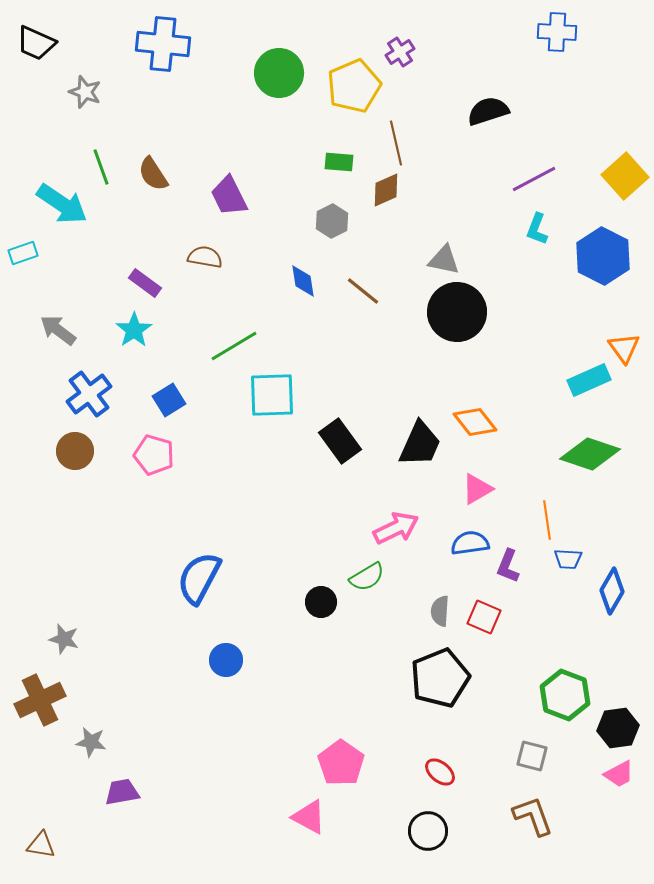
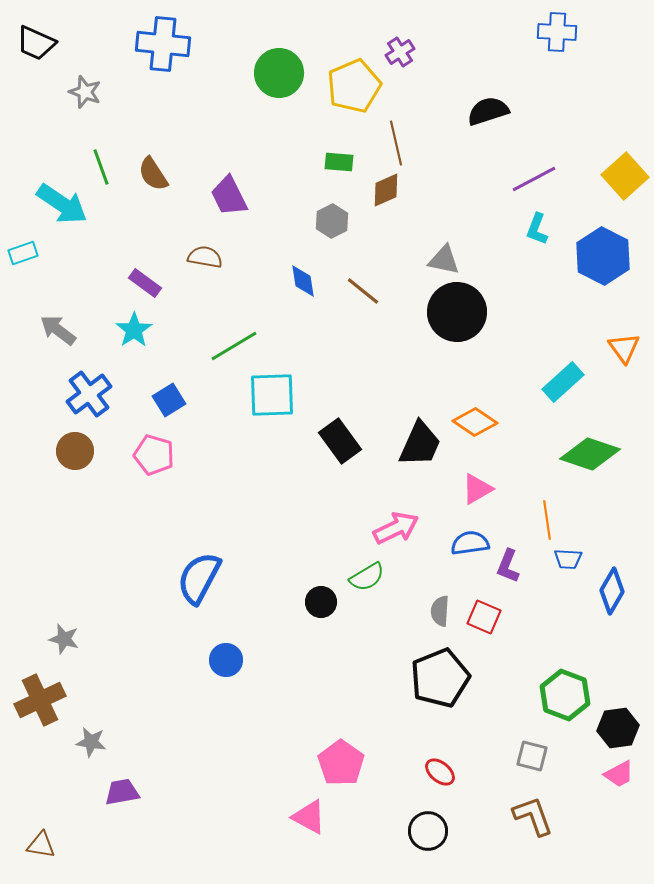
cyan rectangle at (589, 380): moved 26 px left, 2 px down; rotated 18 degrees counterclockwise
orange diamond at (475, 422): rotated 18 degrees counterclockwise
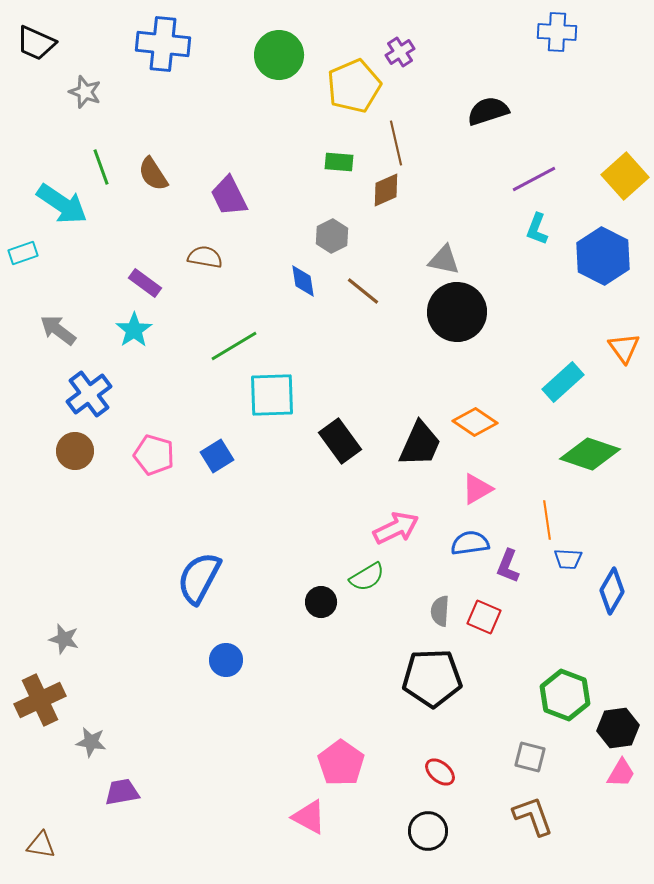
green circle at (279, 73): moved 18 px up
gray hexagon at (332, 221): moved 15 px down
blue square at (169, 400): moved 48 px right, 56 px down
black pentagon at (440, 678): moved 8 px left; rotated 20 degrees clockwise
gray square at (532, 756): moved 2 px left, 1 px down
pink trapezoid at (619, 774): moved 2 px right, 1 px up; rotated 32 degrees counterclockwise
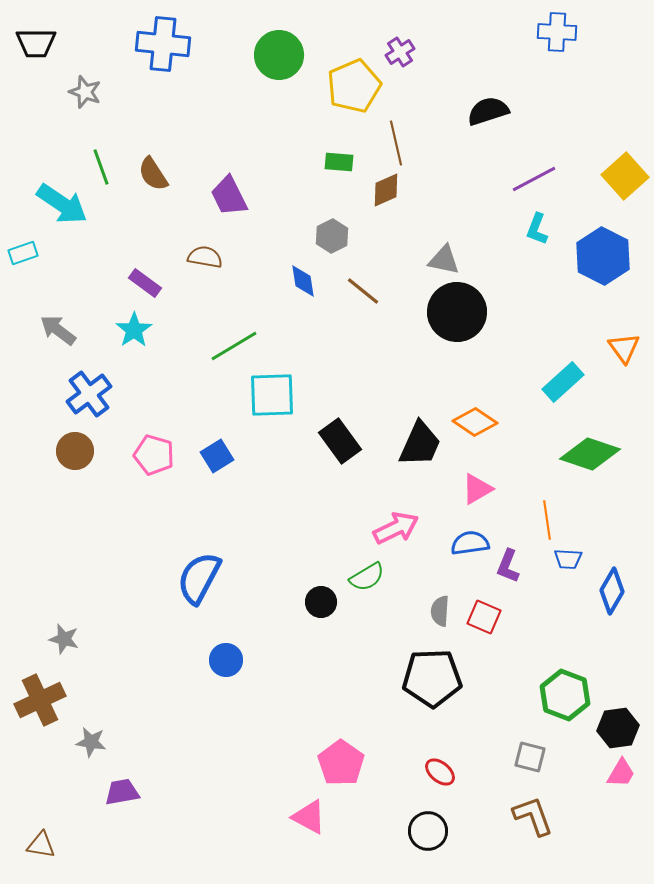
black trapezoid at (36, 43): rotated 24 degrees counterclockwise
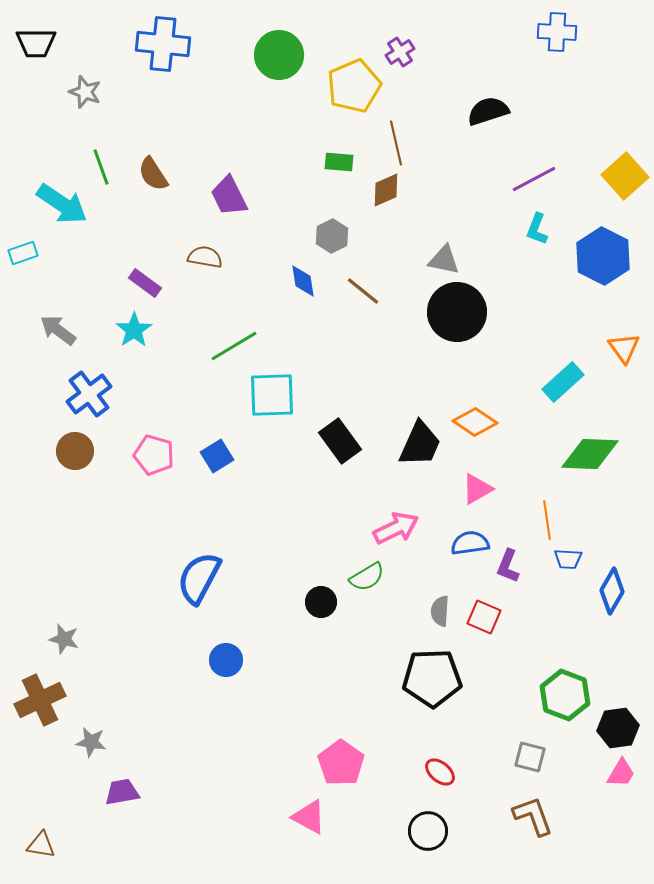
green diamond at (590, 454): rotated 16 degrees counterclockwise
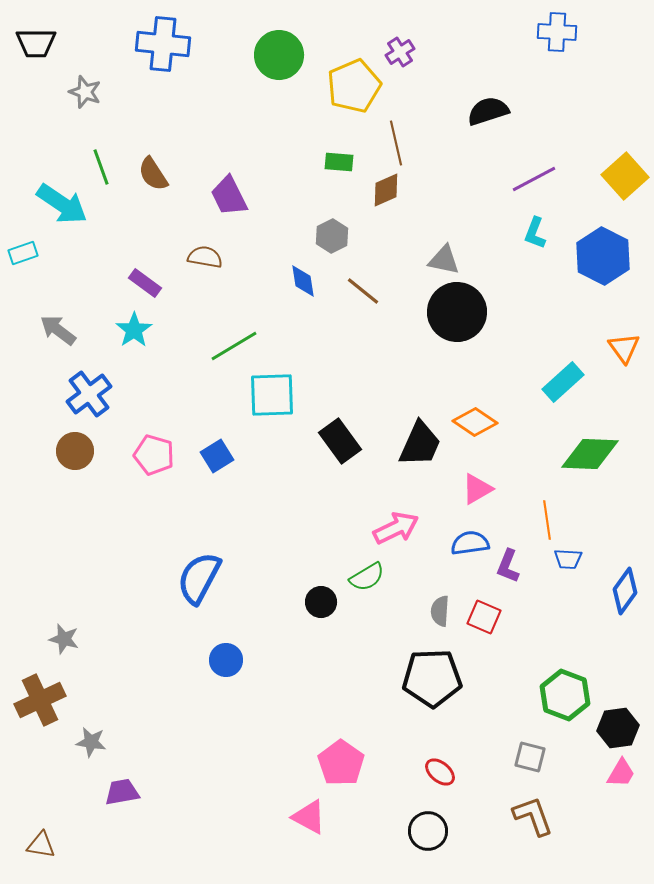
cyan L-shape at (537, 229): moved 2 px left, 4 px down
blue diamond at (612, 591): moved 13 px right; rotated 6 degrees clockwise
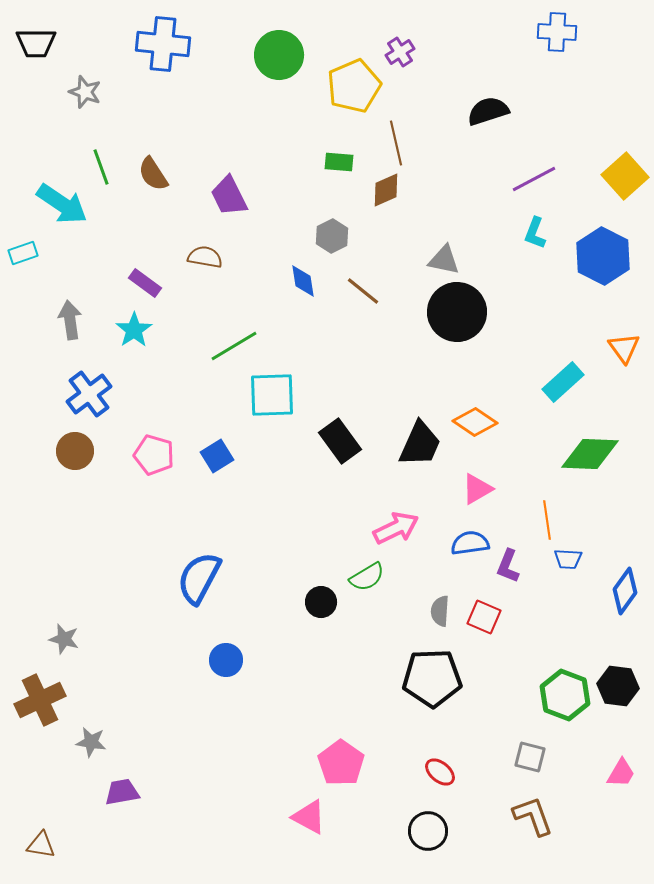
gray arrow at (58, 330): moved 12 px right, 10 px up; rotated 45 degrees clockwise
black hexagon at (618, 728): moved 42 px up; rotated 15 degrees clockwise
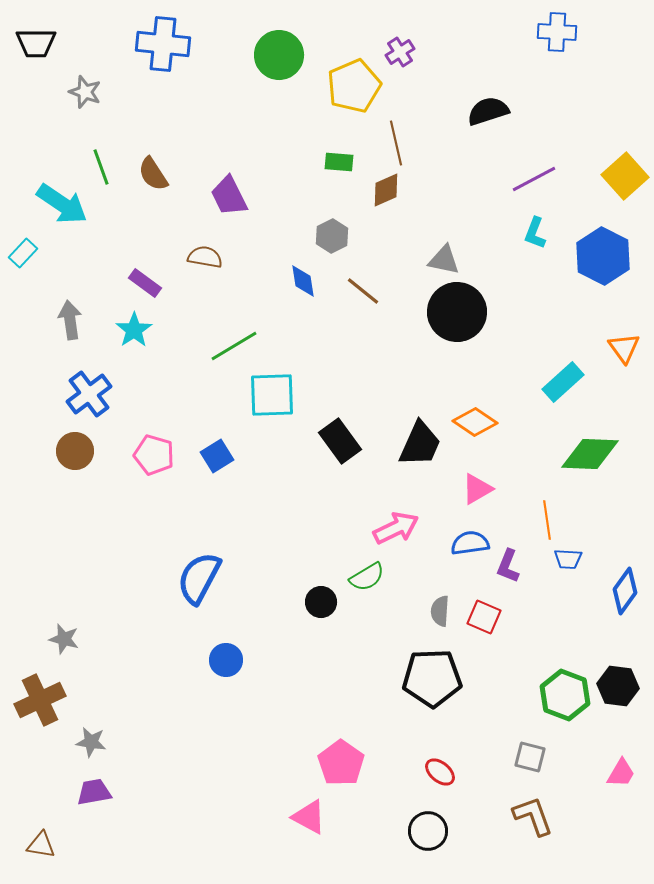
cyan rectangle at (23, 253): rotated 28 degrees counterclockwise
purple trapezoid at (122, 792): moved 28 px left
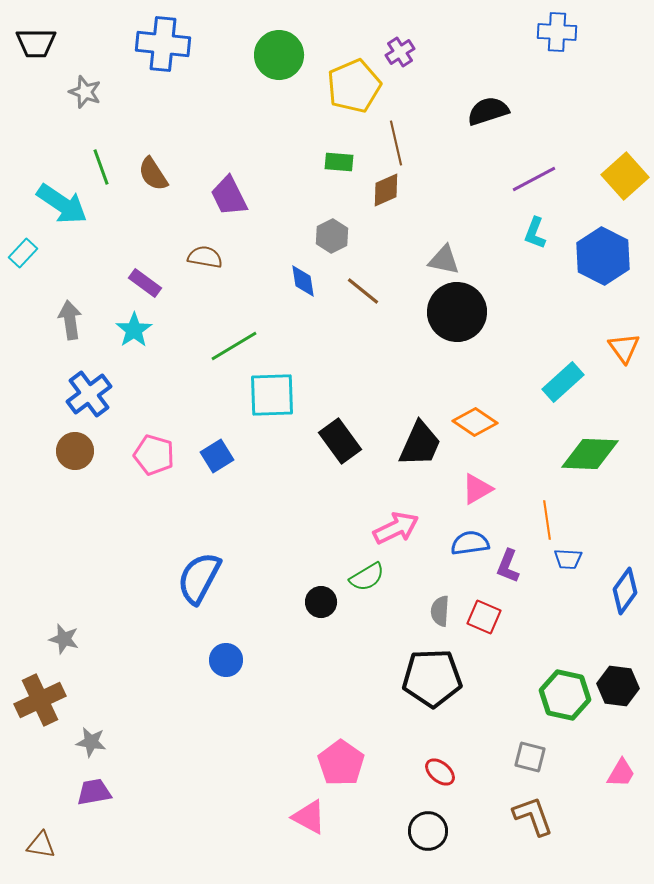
green hexagon at (565, 695): rotated 9 degrees counterclockwise
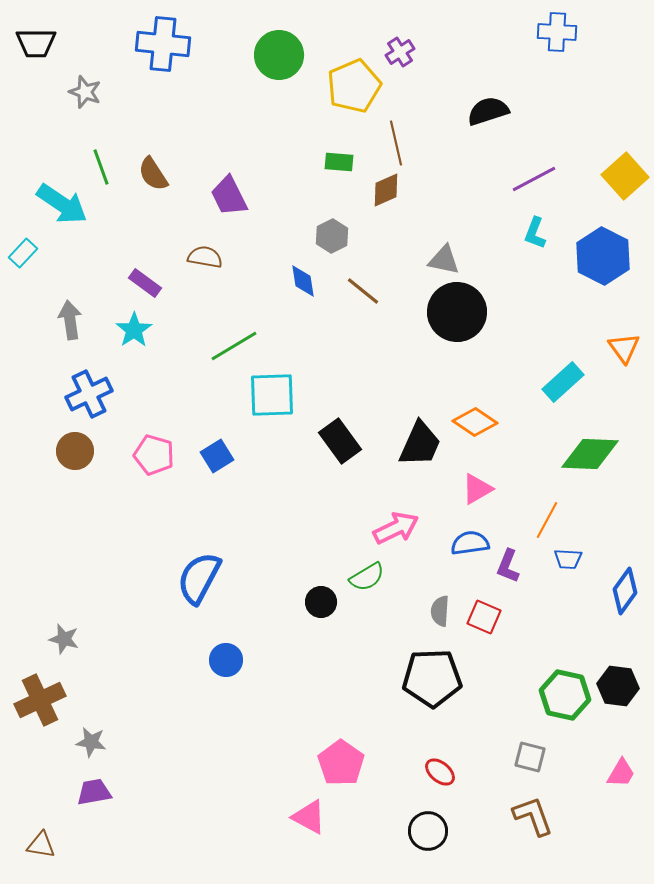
blue cross at (89, 394): rotated 12 degrees clockwise
orange line at (547, 520): rotated 36 degrees clockwise
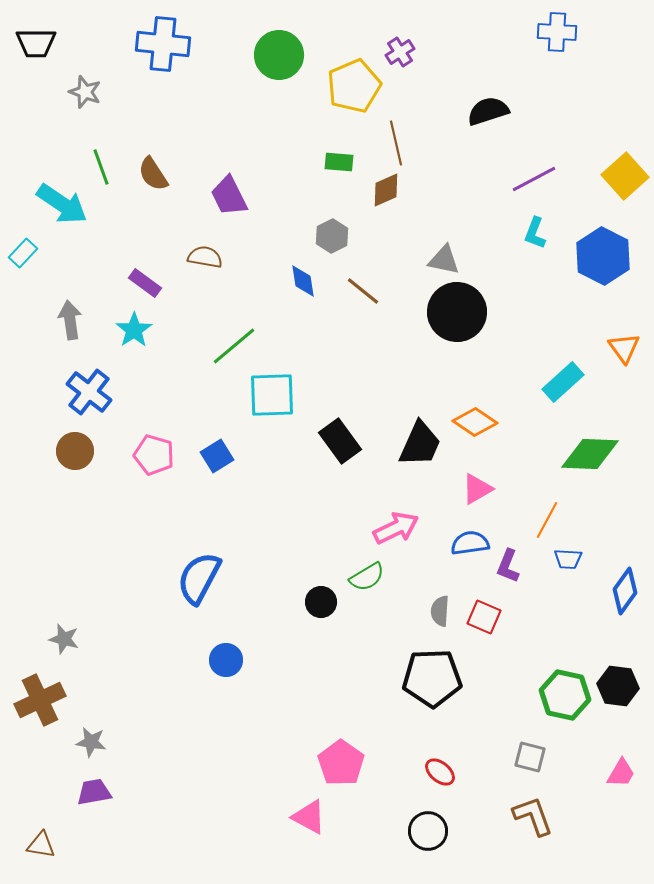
green line at (234, 346): rotated 9 degrees counterclockwise
blue cross at (89, 394): moved 2 px up; rotated 27 degrees counterclockwise
